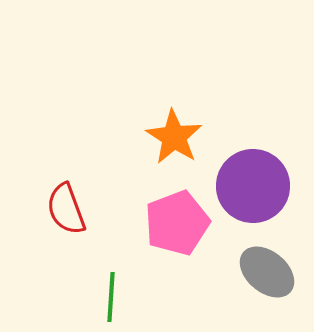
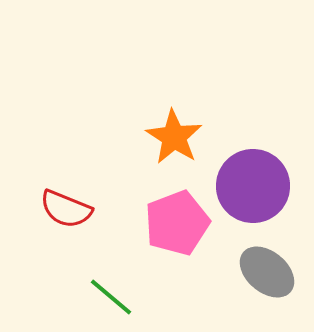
red semicircle: rotated 48 degrees counterclockwise
green line: rotated 54 degrees counterclockwise
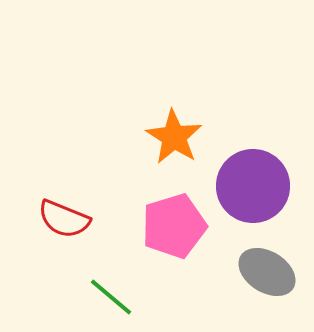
red semicircle: moved 2 px left, 10 px down
pink pentagon: moved 3 px left, 3 px down; rotated 4 degrees clockwise
gray ellipse: rotated 8 degrees counterclockwise
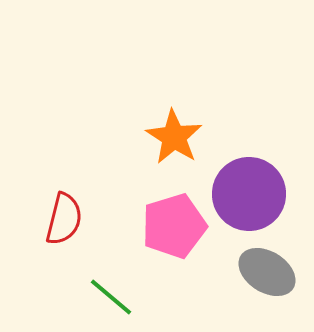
purple circle: moved 4 px left, 8 px down
red semicircle: rotated 98 degrees counterclockwise
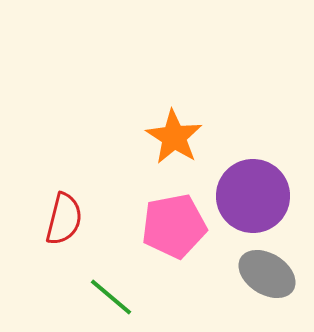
purple circle: moved 4 px right, 2 px down
pink pentagon: rotated 6 degrees clockwise
gray ellipse: moved 2 px down
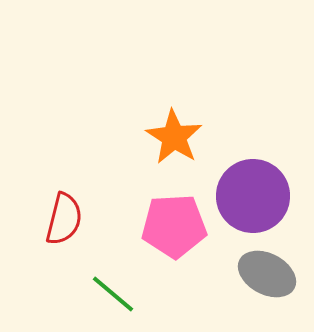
pink pentagon: rotated 8 degrees clockwise
gray ellipse: rotated 4 degrees counterclockwise
green line: moved 2 px right, 3 px up
